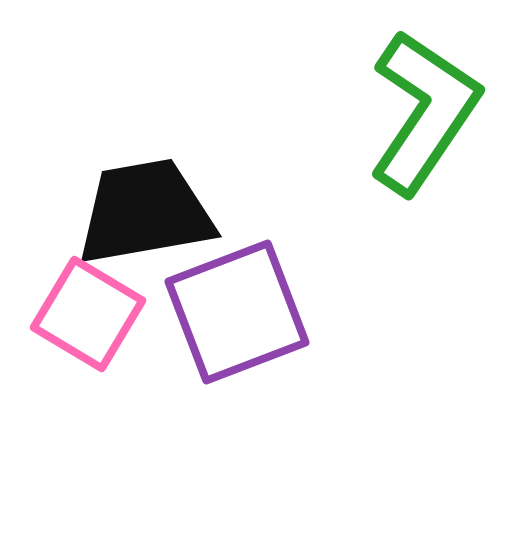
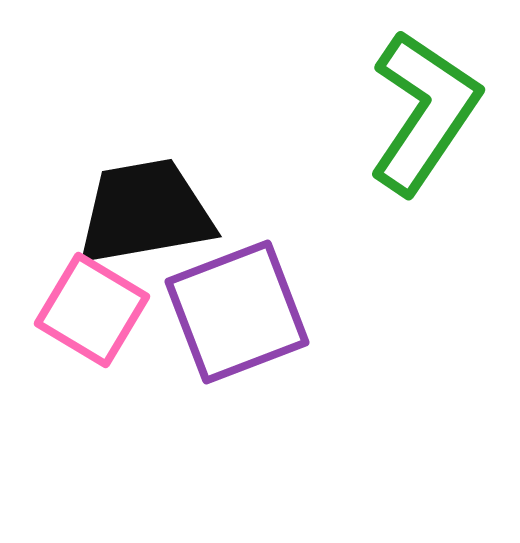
pink square: moved 4 px right, 4 px up
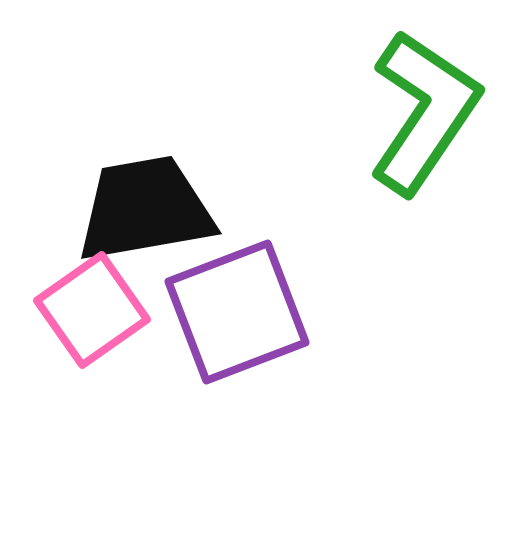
black trapezoid: moved 3 px up
pink square: rotated 24 degrees clockwise
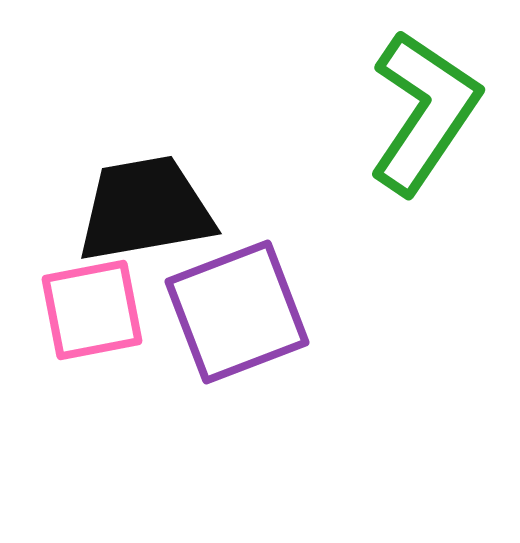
pink square: rotated 24 degrees clockwise
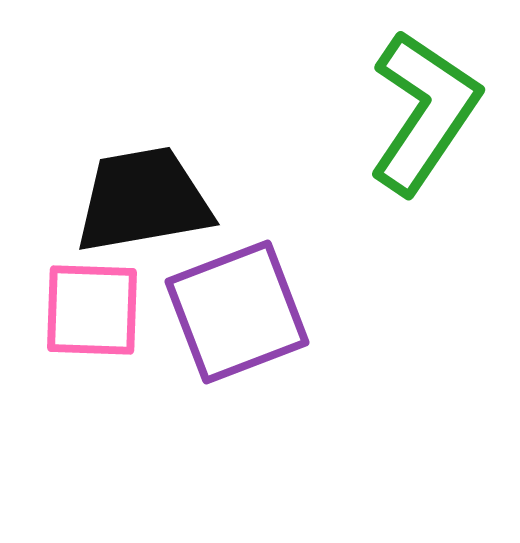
black trapezoid: moved 2 px left, 9 px up
pink square: rotated 13 degrees clockwise
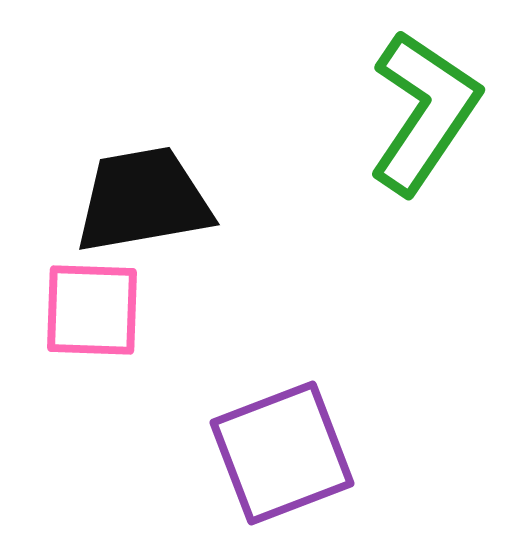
purple square: moved 45 px right, 141 px down
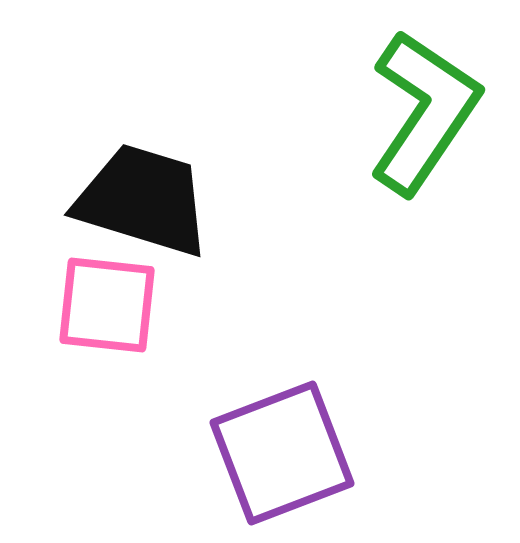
black trapezoid: rotated 27 degrees clockwise
pink square: moved 15 px right, 5 px up; rotated 4 degrees clockwise
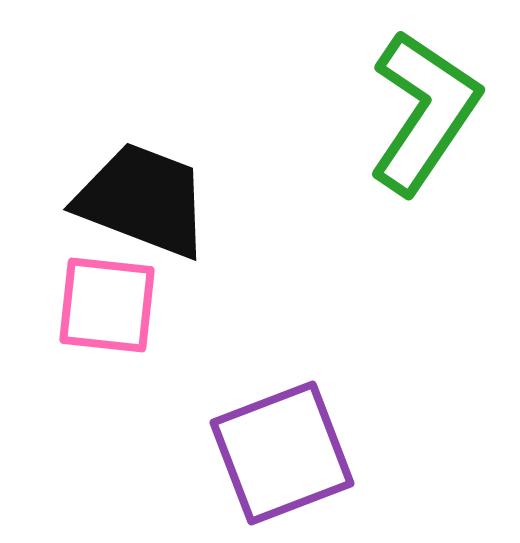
black trapezoid: rotated 4 degrees clockwise
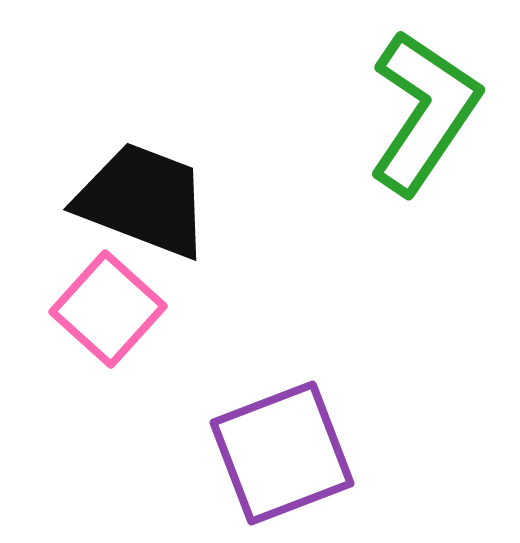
pink square: moved 1 px right, 4 px down; rotated 36 degrees clockwise
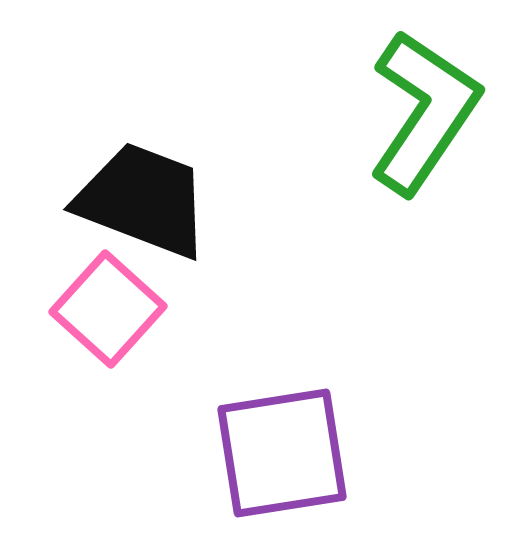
purple square: rotated 12 degrees clockwise
